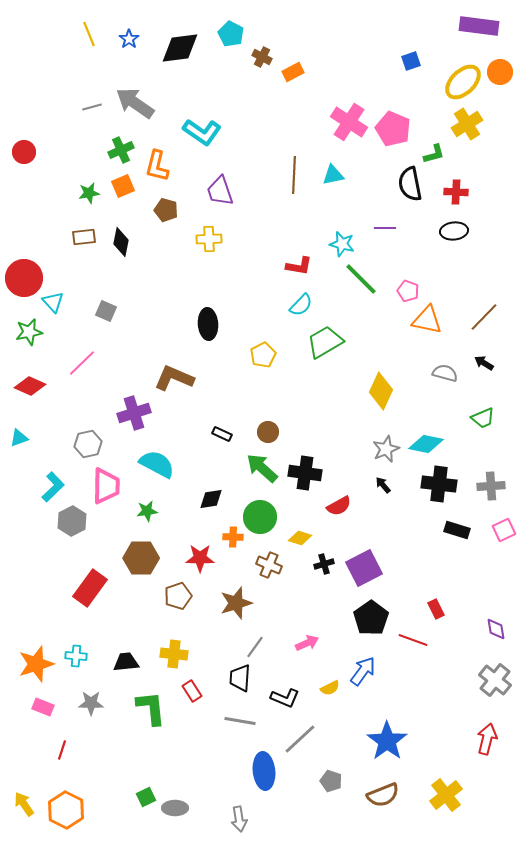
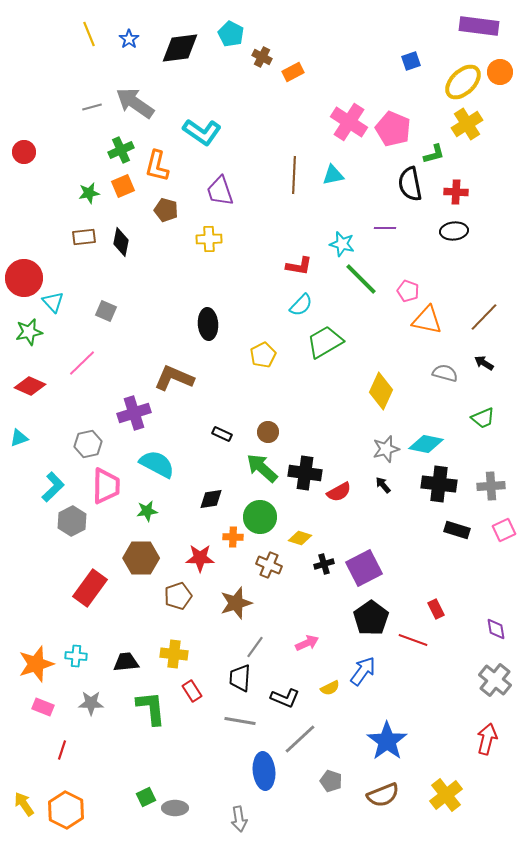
gray star at (386, 449): rotated 8 degrees clockwise
red semicircle at (339, 506): moved 14 px up
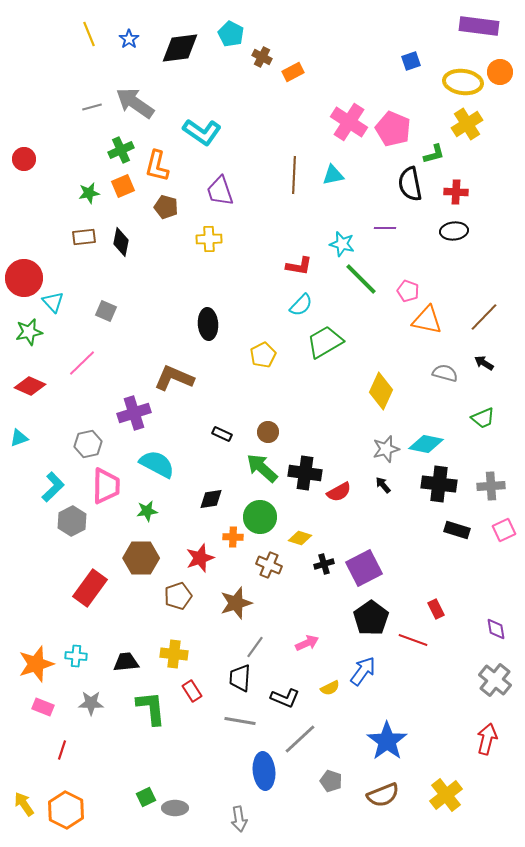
yellow ellipse at (463, 82): rotated 51 degrees clockwise
red circle at (24, 152): moved 7 px down
brown pentagon at (166, 210): moved 3 px up
red star at (200, 558): rotated 20 degrees counterclockwise
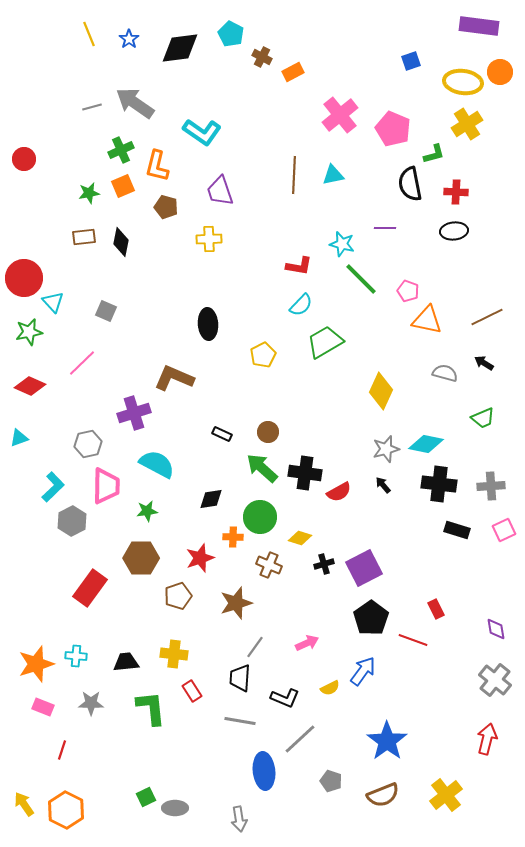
pink cross at (349, 122): moved 9 px left, 7 px up; rotated 18 degrees clockwise
brown line at (484, 317): moved 3 px right; rotated 20 degrees clockwise
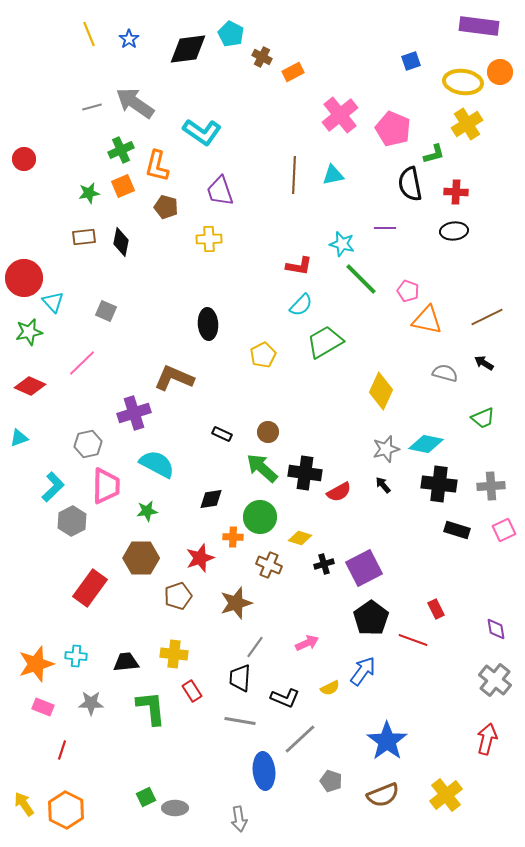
black diamond at (180, 48): moved 8 px right, 1 px down
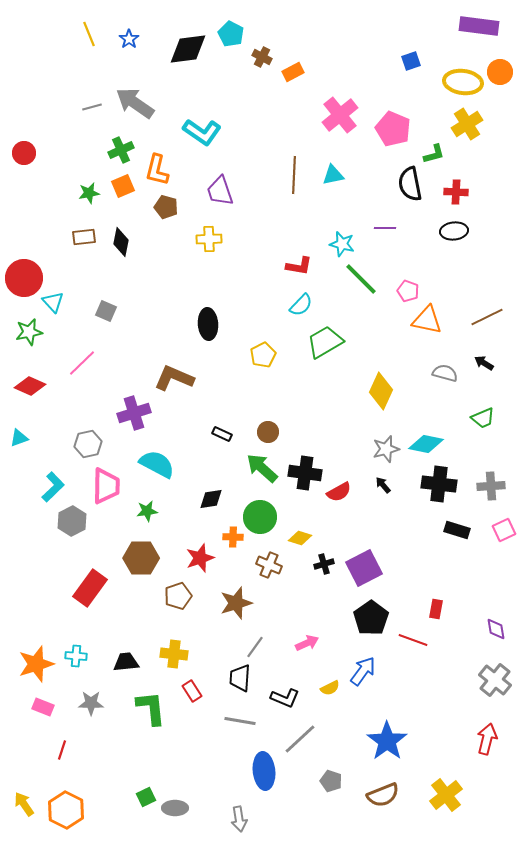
red circle at (24, 159): moved 6 px up
orange L-shape at (157, 166): moved 4 px down
red rectangle at (436, 609): rotated 36 degrees clockwise
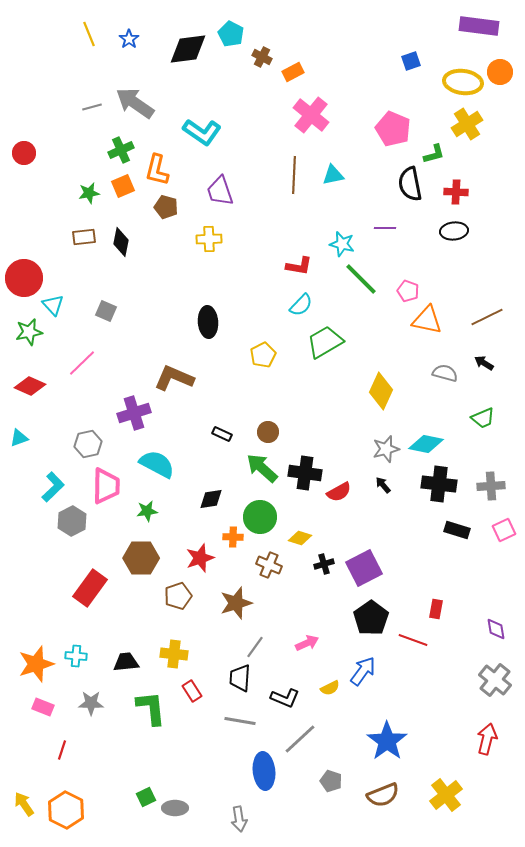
pink cross at (340, 115): moved 29 px left; rotated 12 degrees counterclockwise
cyan triangle at (53, 302): moved 3 px down
black ellipse at (208, 324): moved 2 px up
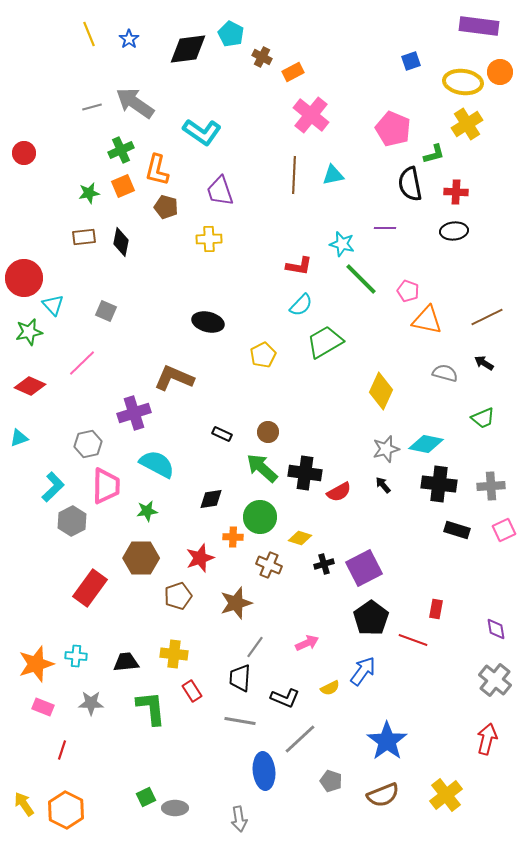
black ellipse at (208, 322): rotated 72 degrees counterclockwise
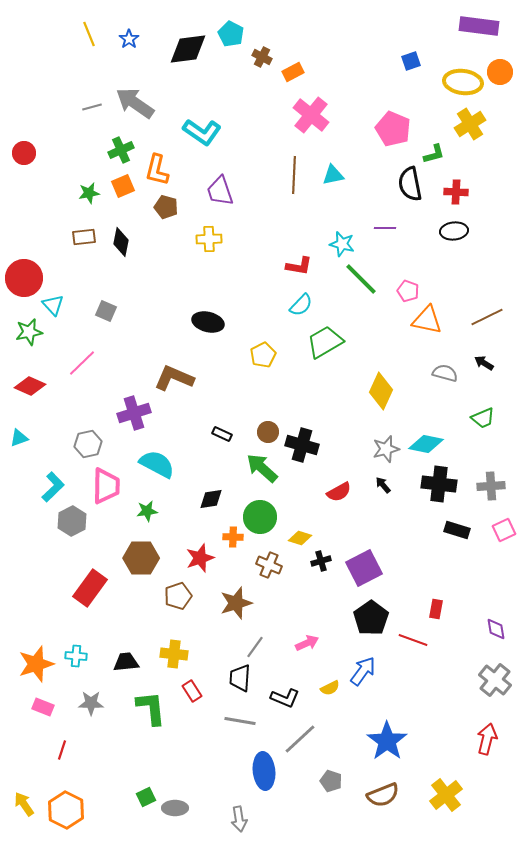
yellow cross at (467, 124): moved 3 px right
black cross at (305, 473): moved 3 px left, 28 px up; rotated 8 degrees clockwise
black cross at (324, 564): moved 3 px left, 3 px up
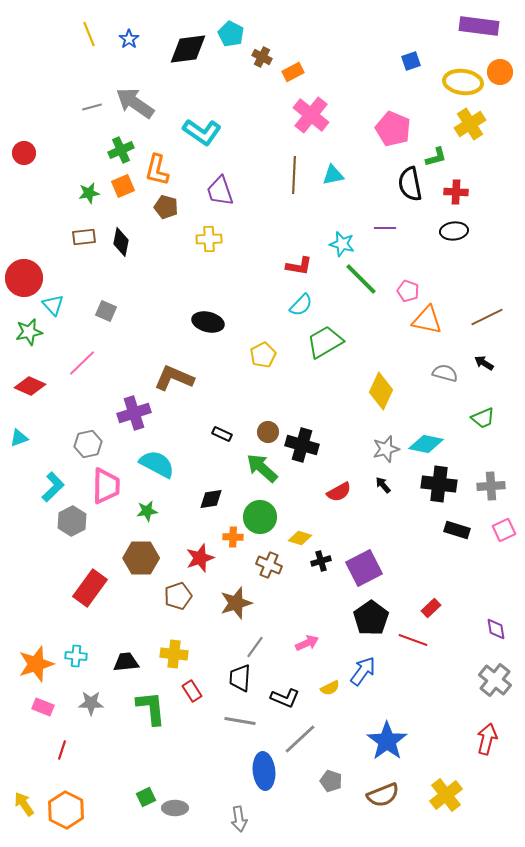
green L-shape at (434, 154): moved 2 px right, 3 px down
red rectangle at (436, 609): moved 5 px left, 1 px up; rotated 36 degrees clockwise
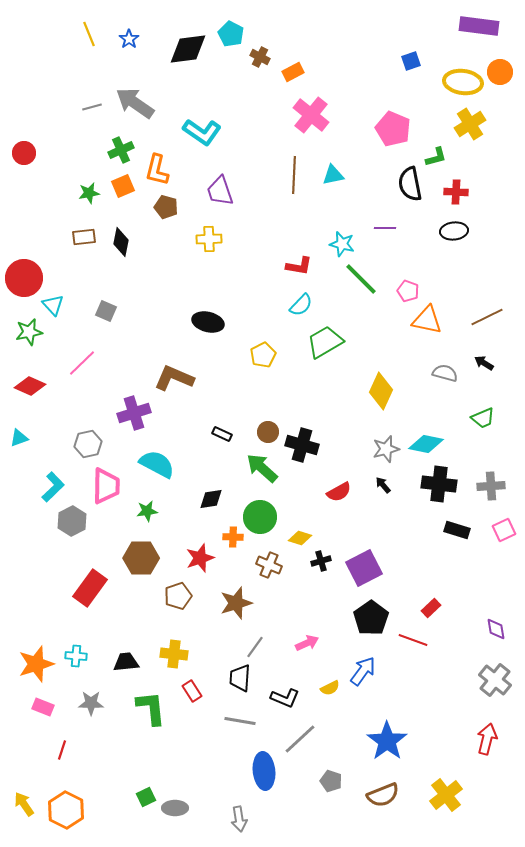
brown cross at (262, 57): moved 2 px left
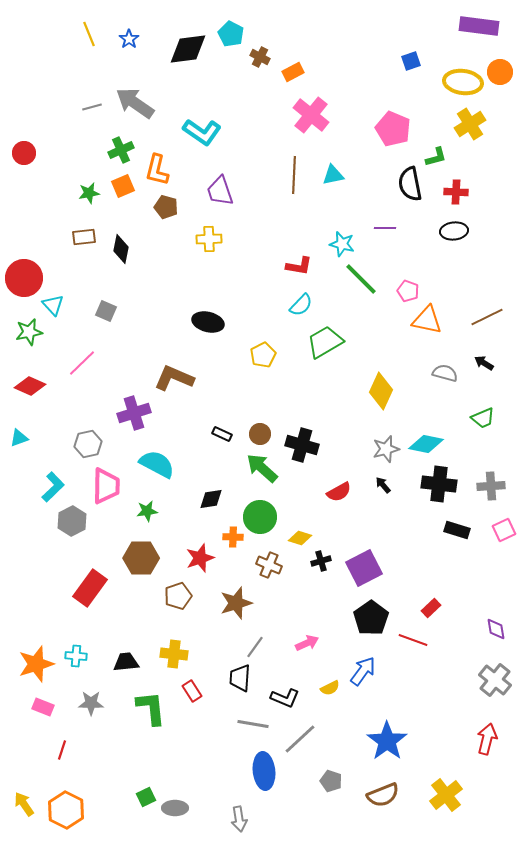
black diamond at (121, 242): moved 7 px down
brown circle at (268, 432): moved 8 px left, 2 px down
gray line at (240, 721): moved 13 px right, 3 px down
